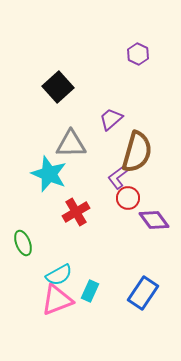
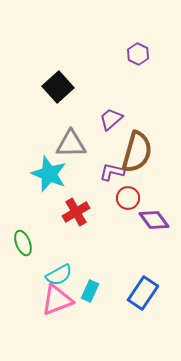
purple L-shape: moved 6 px left, 5 px up; rotated 50 degrees clockwise
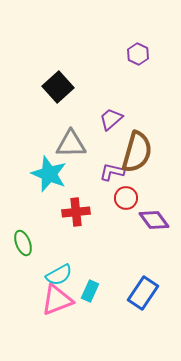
red circle: moved 2 px left
red cross: rotated 24 degrees clockwise
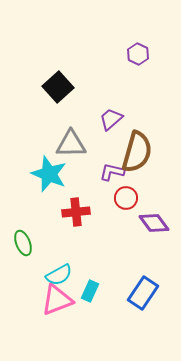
purple diamond: moved 3 px down
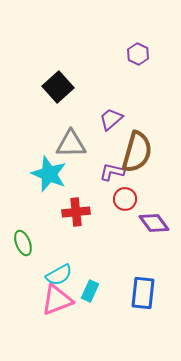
red circle: moved 1 px left, 1 px down
blue rectangle: rotated 28 degrees counterclockwise
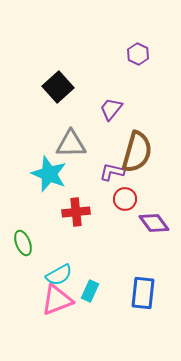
purple trapezoid: moved 10 px up; rotated 10 degrees counterclockwise
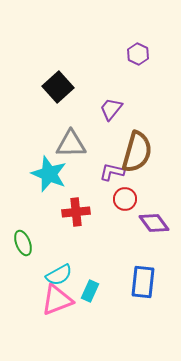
blue rectangle: moved 11 px up
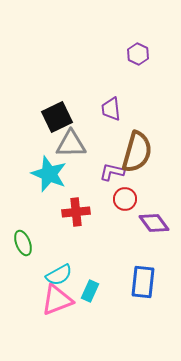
black square: moved 1 px left, 30 px down; rotated 16 degrees clockwise
purple trapezoid: rotated 45 degrees counterclockwise
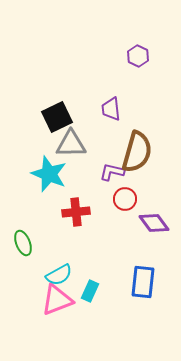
purple hexagon: moved 2 px down
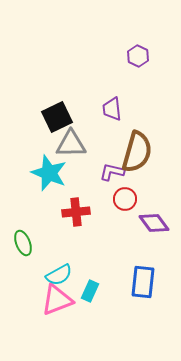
purple trapezoid: moved 1 px right
cyan star: moved 1 px up
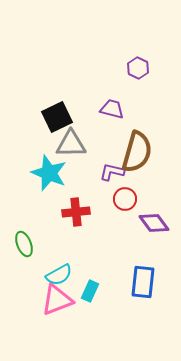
purple hexagon: moved 12 px down
purple trapezoid: rotated 110 degrees clockwise
green ellipse: moved 1 px right, 1 px down
